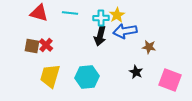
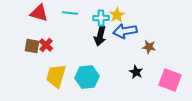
yellow trapezoid: moved 6 px right
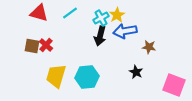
cyan line: rotated 42 degrees counterclockwise
cyan cross: rotated 28 degrees counterclockwise
pink square: moved 4 px right, 5 px down
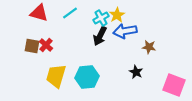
black arrow: rotated 12 degrees clockwise
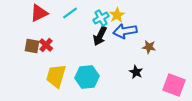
red triangle: rotated 42 degrees counterclockwise
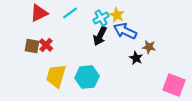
yellow star: rotated 14 degrees counterclockwise
blue arrow: rotated 35 degrees clockwise
black star: moved 14 px up
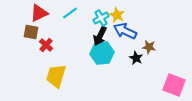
brown square: moved 1 px left, 14 px up
cyan hexagon: moved 15 px right, 24 px up
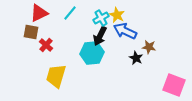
cyan line: rotated 14 degrees counterclockwise
cyan hexagon: moved 10 px left
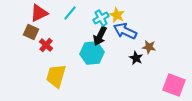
brown square: rotated 14 degrees clockwise
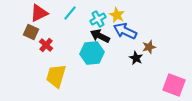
cyan cross: moved 3 px left, 1 px down
black arrow: rotated 90 degrees clockwise
brown star: rotated 24 degrees counterclockwise
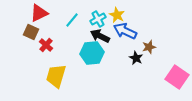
cyan line: moved 2 px right, 7 px down
pink square: moved 3 px right, 8 px up; rotated 15 degrees clockwise
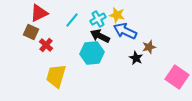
yellow star: rotated 14 degrees counterclockwise
